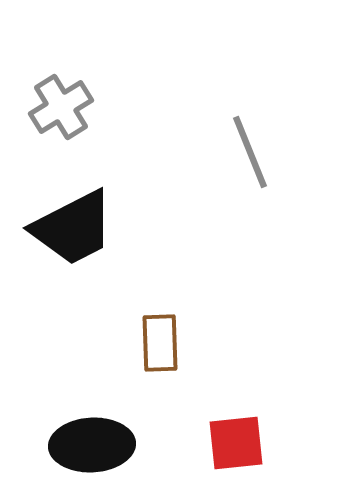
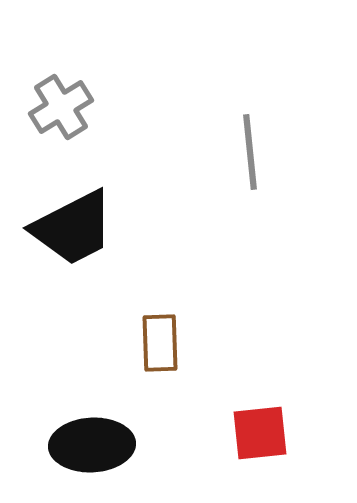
gray line: rotated 16 degrees clockwise
red square: moved 24 px right, 10 px up
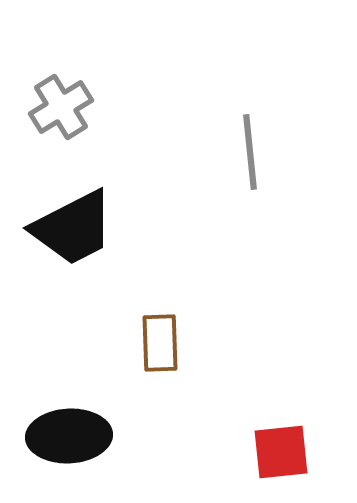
red square: moved 21 px right, 19 px down
black ellipse: moved 23 px left, 9 px up
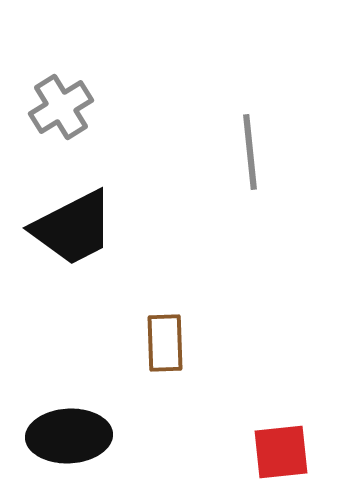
brown rectangle: moved 5 px right
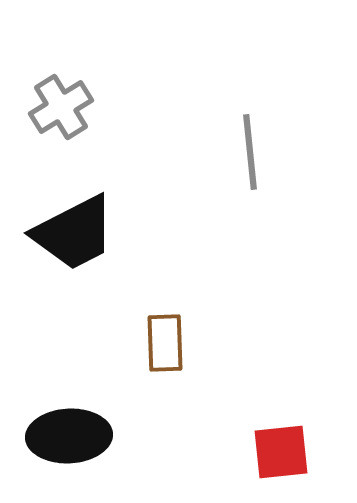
black trapezoid: moved 1 px right, 5 px down
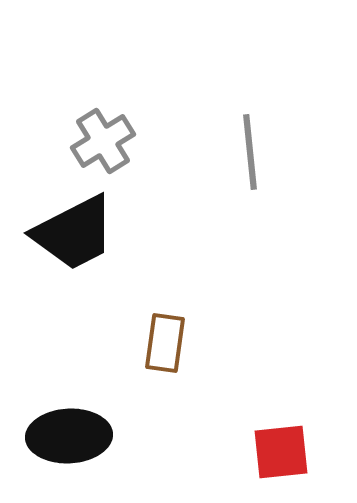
gray cross: moved 42 px right, 34 px down
brown rectangle: rotated 10 degrees clockwise
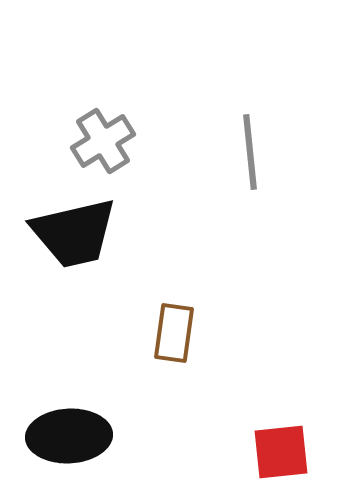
black trapezoid: rotated 14 degrees clockwise
brown rectangle: moved 9 px right, 10 px up
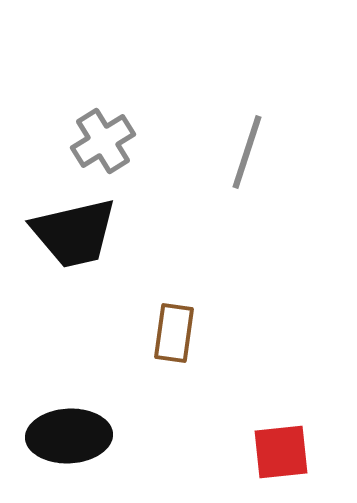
gray line: moved 3 px left; rotated 24 degrees clockwise
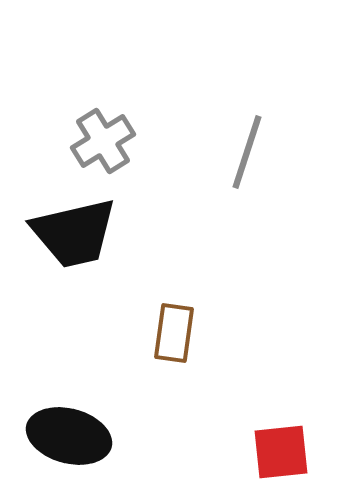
black ellipse: rotated 18 degrees clockwise
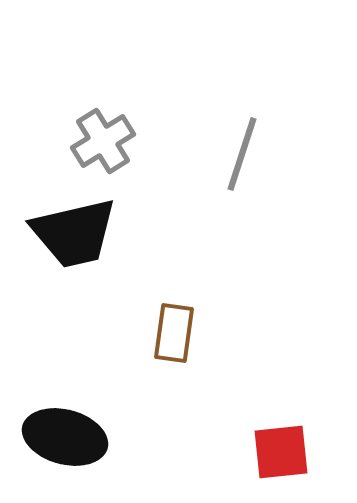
gray line: moved 5 px left, 2 px down
black ellipse: moved 4 px left, 1 px down
